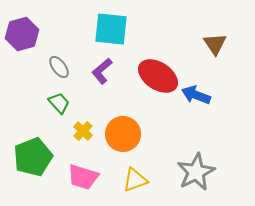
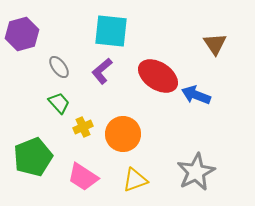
cyan square: moved 2 px down
yellow cross: moved 4 px up; rotated 24 degrees clockwise
pink trapezoid: rotated 16 degrees clockwise
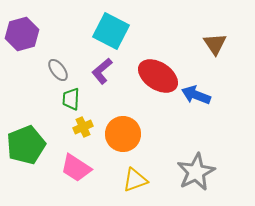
cyan square: rotated 21 degrees clockwise
gray ellipse: moved 1 px left, 3 px down
green trapezoid: moved 12 px right, 4 px up; rotated 135 degrees counterclockwise
green pentagon: moved 7 px left, 12 px up
pink trapezoid: moved 7 px left, 9 px up
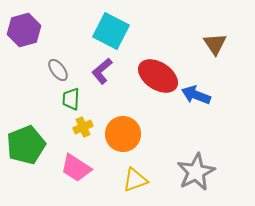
purple hexagon: moved 2 px right, 4 px up
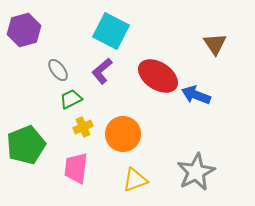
green trapezoid: rotated 60 degrees clockwise
pink trapezoid: rotated 64 degrees clockwise
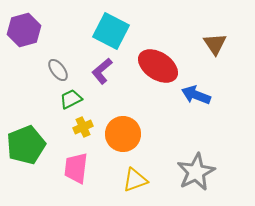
red ellipse: moved 10 px up
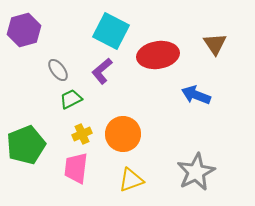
red ellipse: moved 11 px up; rotated 42 degrees counterclockwise
yellow cross: moved 1 px left, 7 px down
yellow triangle: moved 4 px left
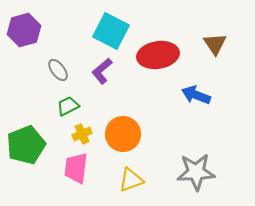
green trapezoid: moved 3 px left, 7 px down
gray star: rotated 24 degrees clockwise
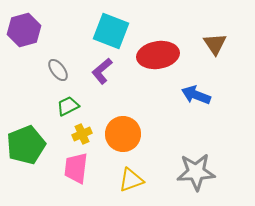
cyan square: rotated 6 degrees counterclockwise
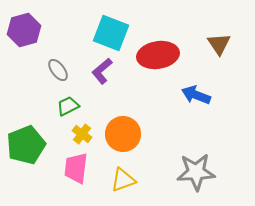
cyan square: moved 2 px down
brown triangle: moved 4 px right
yellow cross: rotated 30 degrees counterclockwise
yellow triangle: moved 8 px left
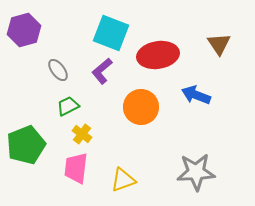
orange circle: moved 18 px right, 27 px up
